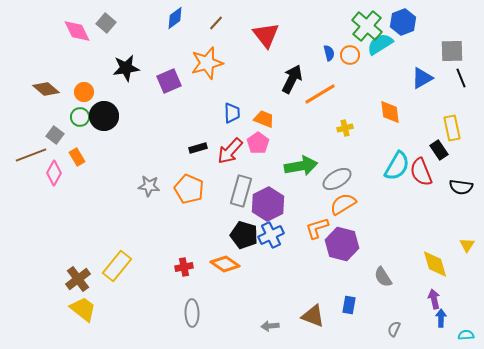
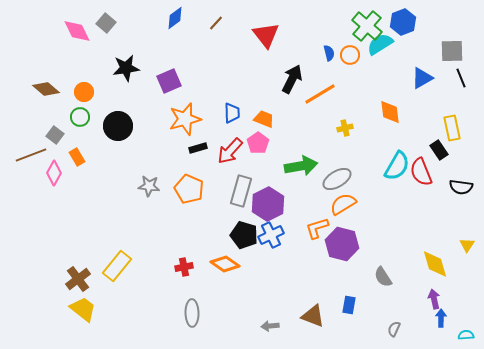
orange star at (207, 63): moved 22 px left, 56 px down
black circle at (104, 116): moved 14 px right, 10 px down
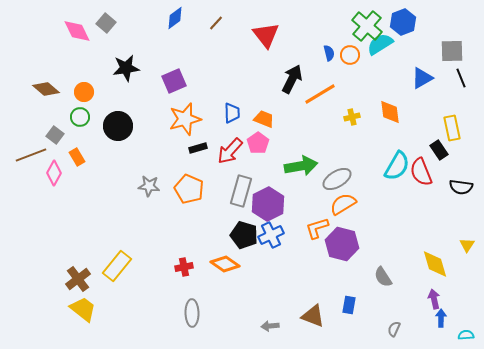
purple square at (169, 81): moved 5 px right
yellow cross at (345, 128): moved 7 px right, 11 px up
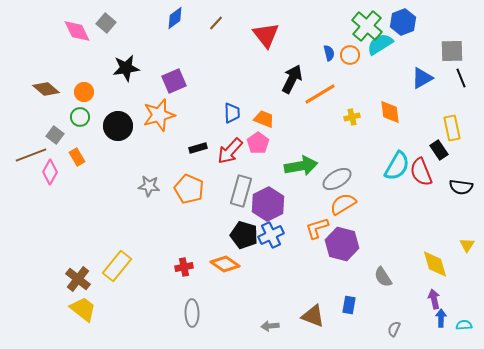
orange star at (185, 119): moved 26 px left, 4 px up
pink diamond at (54, 173): moved 4 px left, 1 px up
brown cross at (78, 279): rotated 15 degrees counterclockwise
cyan semicircle at (466, 335): moved 2 px left, 10 px up
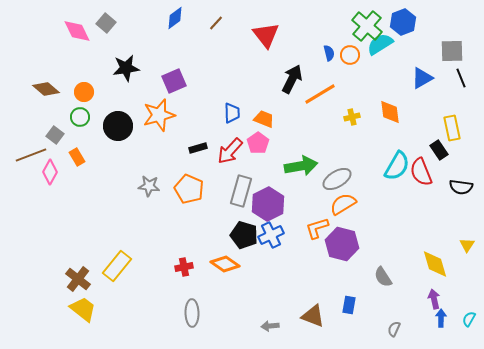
cyan semicircle at (464, 325): moved 5 px right, 6 px up; rotated 56 degrees counterclockwise
